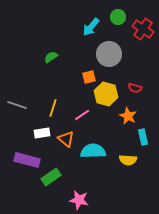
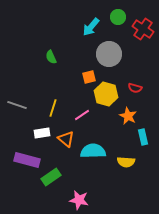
green semicircle: rotated 80 degrees counterclockwise
yellow semicircle: moved 2 px left, 2 px down
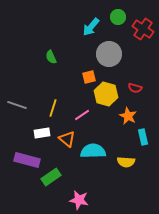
orange triangle: moved 1 px right
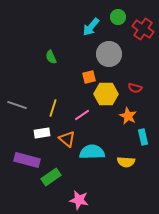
yellow hexagon: rotated 15 degrees counterclockwise
cyan semicircle: moved 1 px left, 1 px down
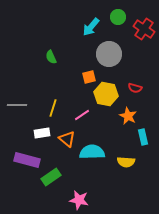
red cross: moved 1 px right
yellow hexagon: rotated 10 degrees clockwise
gray line: rotated 18 degrees counterclockwise
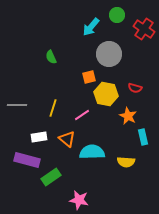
green circle: moved 1 px left, 2 px up
white rectangle: moved 3 px left, 4 px down
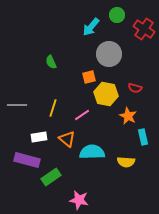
green semicircle: moved 5 px down
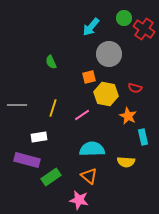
green circle: moved 7 px right, 3 px down
orange triangle: moved 22 px right, 37 px down
cyan semicircle: moved 3 px up
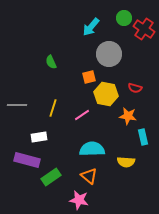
orange star: rotated 18 degrees counterclockwise
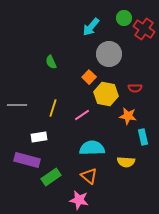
orange square: rotated 32 degrees counterclockwise
red semicircle: rotated 16 degrees counterclockwise
cyan semicircle: moved 1 px up
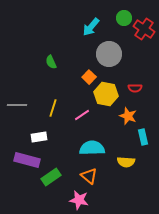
orange star: rotated 12 degrees clockwise
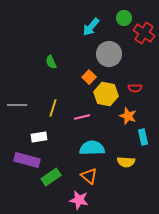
red cross: moved 4 px down
pink line: moved 2 px down; rotated 21 degrees clockwise
